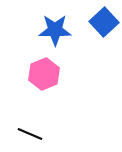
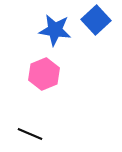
blue square: moved 8 px left, 2 px up
blue star: rotated 8 degrees clockwise
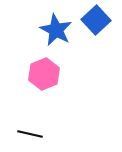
blue star: moved 1 px right; rotated 20 degrees clockwise
black line: rotated 10 degrees counterclockwise
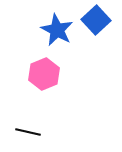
blue star: moved 1 px right
black line: moved 2 px left, 2 px up
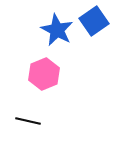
blue square: moved 2 px left, 1 px down; rotated 8 degrees clockwise
black line: moved 11 px up
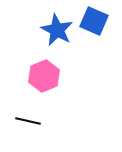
blue square: rotated 32 degrees counterclockwise
pink hexagon: moved 2 px down
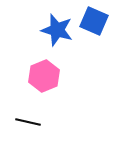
blue star: rotated 12 degrees counterclockwise
black line: moved 1 px down
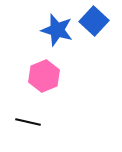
blue square: rotated 20 degrees clockwise
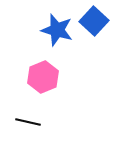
pink hexagon: moved 1 px left, 1 px down
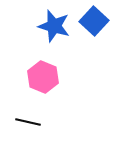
blue star: moved 3 px left, 4 px up
pink hexagon: rotated 16 degrees counterclockwise
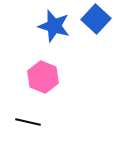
blue square: moved 2 px right, 2 px up
